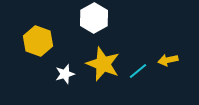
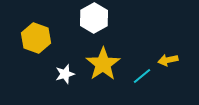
yellow hexagon: moved 2 px left, 3 px up
yellow star: rotated 16 degrees clockwise
cyan line: moved 4 px right, 5 px down
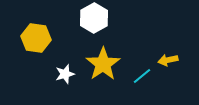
yellow hexagon: rotated 12 degrees counterclockwise
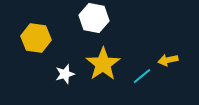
white hexagon: rotated 20 degrees counterclockwise
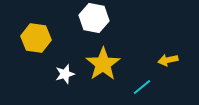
cyan line: moved 11 px down
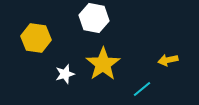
cyan line: moved 2 px down
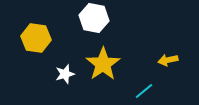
cyan line: moved 2 px right, 2 px down
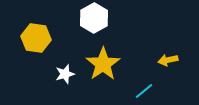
white hexagon: rotated 20 degrees clockwise
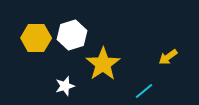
white hexagon: moved 22 px left, 17 px down; rotated 12 degrees clockwise
yellow hexagon: rotated 8 degrees counterclockwise
yellow arrow: moved 3 px up; rotated 24 degrees counterclockwise
white star: moved 12 px down
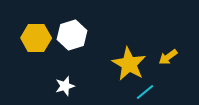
yellow star: moved 26 px right; rotated 8 degrees counterclockwise
cyan line: moved 1 px right, 1 px down
